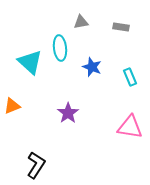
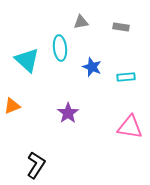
cyan triangle: moved 3 px left, 2 px up
cyan rectangle: moved 4 px left; rotated 72 degrees counterclockwise
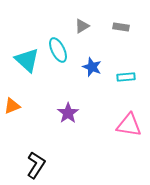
gray triangle: moved 1 px right, 4 px down; rotated 21 degrees counterclockwise
cyan ellipse: moved 2 px left, 2 px down; rotated 20 degrees counterclockwise
pink triangle: moved 1 px left, 2 px up
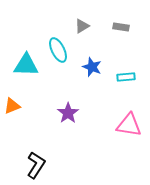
cyan triangle: moved 1 px left, 5 px down; rotated 40 degrees counterclockwise
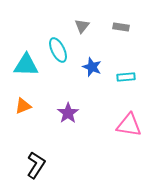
gray triangle: rotated 21 degrees counterclockwise
orange triangle: moved 11 px right
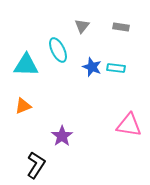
cyan rectangle: moved 10 px left, 9 px up; rotated 12 degrees clockwise
purple star: moved 6 px left, 23 px down
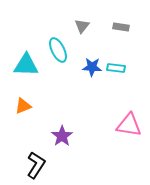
blue star: rotated 18 degrees counterclockwise
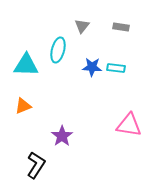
cyan ellipse: rotated 40 degrees clockwise
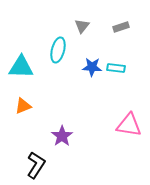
gray rectangle: rotated 28 degrees counterclockwise
cyan triangle: moved 5 px left, 2 px down
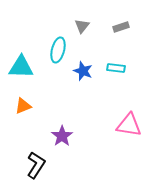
blue star: moved 9 px left, 4 px down; rotated 18 degrees clockwise
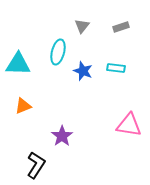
cyan ellipse: moved 2 px down
cyan triangle: moved 3 px left, 3 px up
